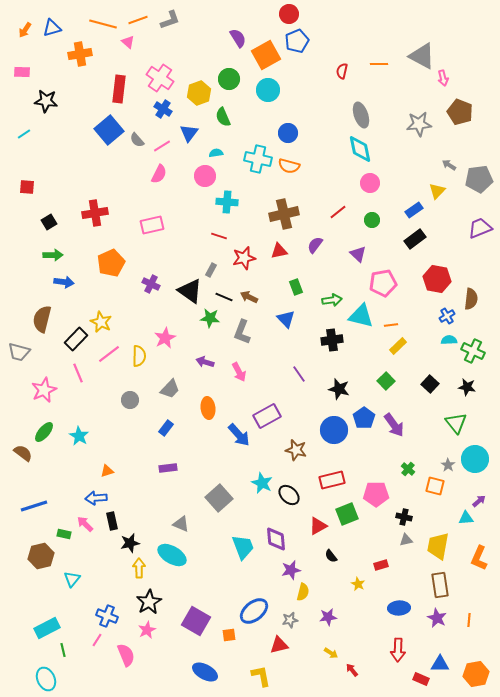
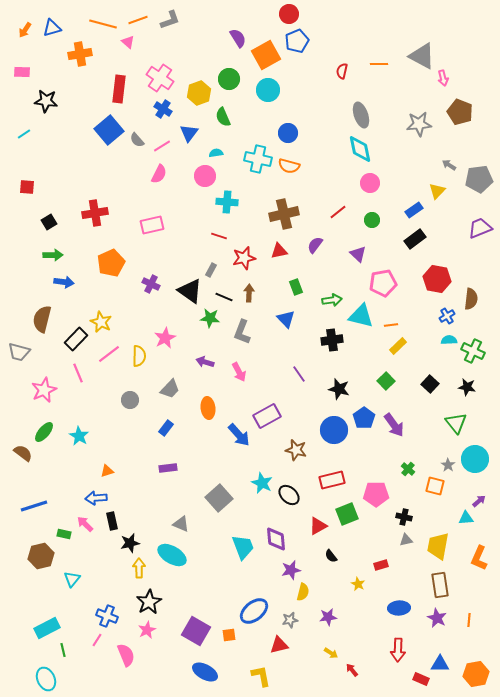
brown arrow at (249, 297): moved 4 px up; rotated 66 degrees clockwise
purple square at (196, 621): moved 10 px down
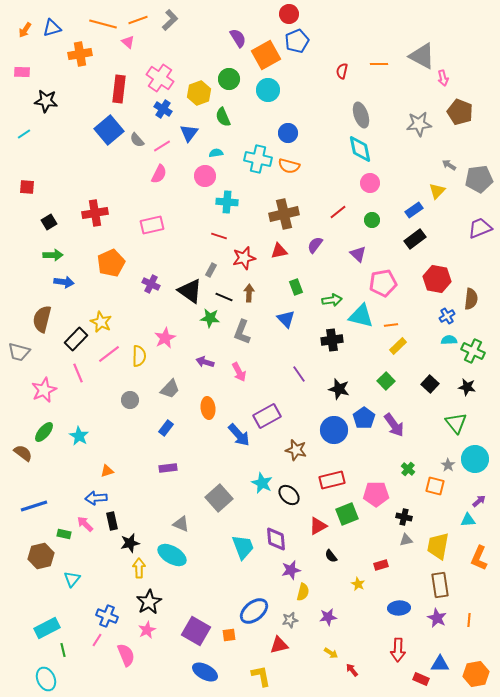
gray L-shape at (170, 20): rotated 25 degrees counterclockwise
cyan triangle at (466, 518): moved 2 px right, 2 px down
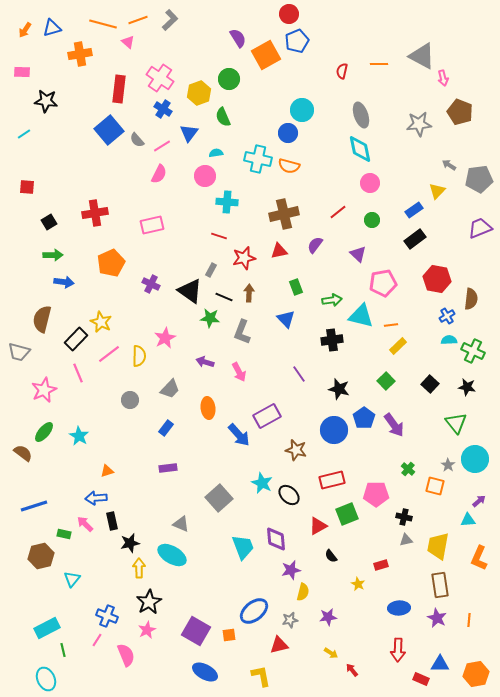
cyan circle at (268, 90): moved 34 px right, 20 px down
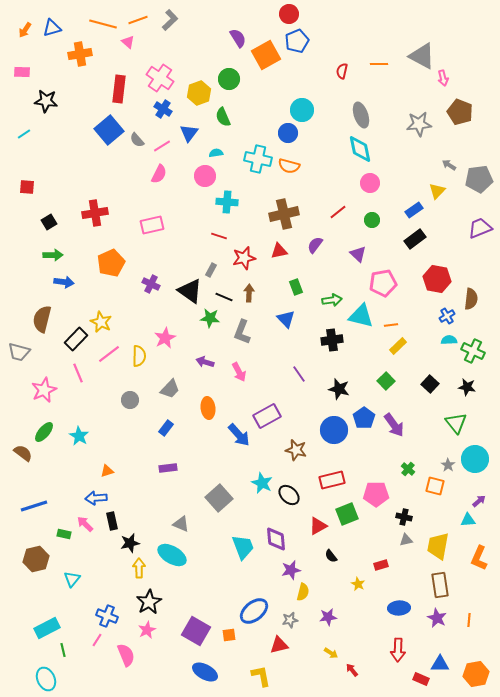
brown hexagon at (41, 556): moved 5 px left, 3 px down
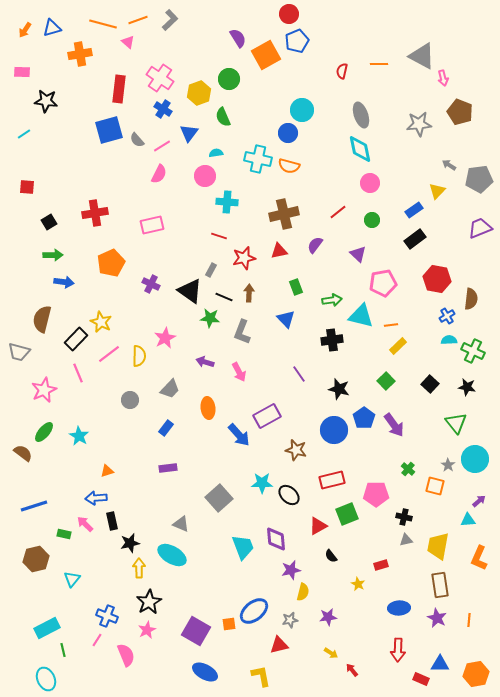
blue square at (109, 130): rotated 24 degrees clockwise
cyan star at (262, 483): rotated 25 degrees counterclockwise
orange square at (229, 635): moved 11 px up
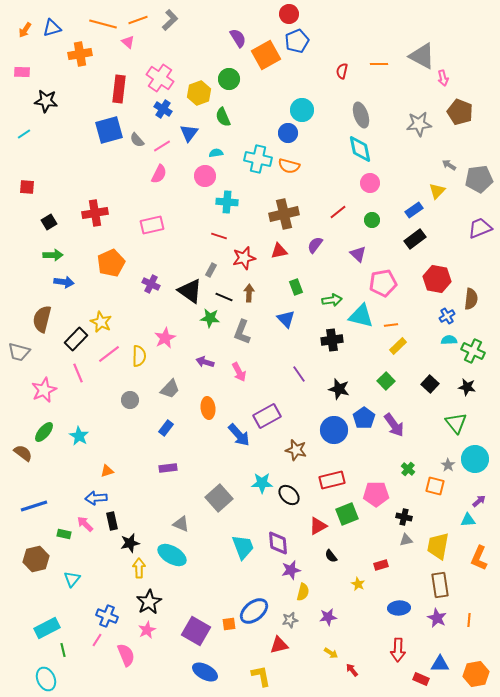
purple diamond at (276, 539): moved 2 px right, 4 px down
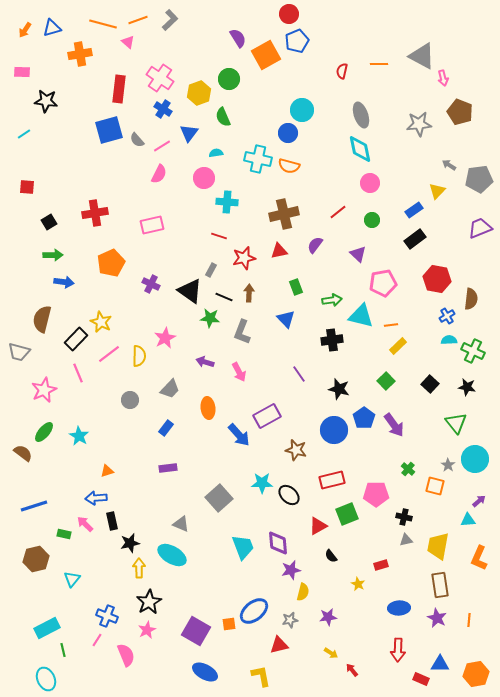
pink circle at (205, 176): moved 1 px left, 2 px down
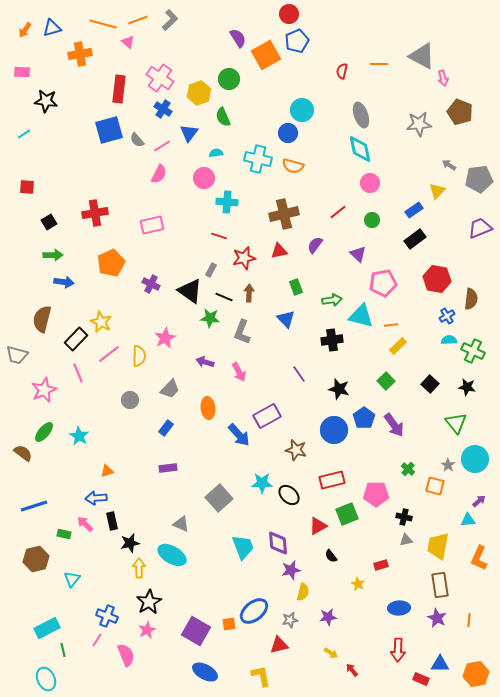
orange semicircle at (289, 166): moved 4 px right
gray trapezoid at (19, 352): moved 2 px left, 3 px down
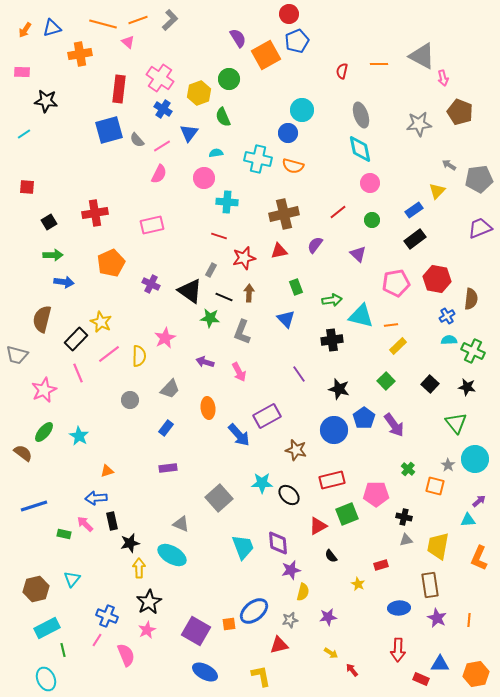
pink pentagon at (383, 283): moved 13 px right
brown hexagon at (36, 559): moved 30 px down
brown rectangle at (440, 585): moved 10 px left
